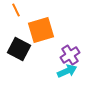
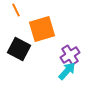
orange square: moved 1 px right, 1 px up
cyan arrow: rotated 24 degrees counterclockwise
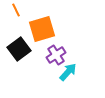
black square: rotated 25 degrees clockwise
purple cross: moved 14 px left
cyan arrow: moved 1 px right, 1 px down
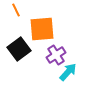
orange square: rotated 12 degrees clockwise
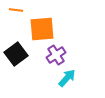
orange line: rotated 56 degrees counterclockwise
black square: moved 3 px left, 5 px down
cyan arrow: moved 1 px left, 6 px down
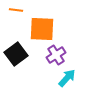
orange square: rotated 8 degrees clockwise
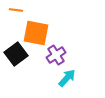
orange square: moved 6 px left, 4 px down; rotated 8 degrees clockwise
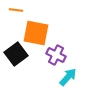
purple cross: rotated 30 degrees counterclockwise
cyan arrow: moved 1 px right, 1 px up
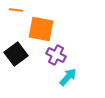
orange square: moved 5 px right, 4 px up
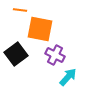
orange line: moved 4 px right
orange square: moved 1 px left
purple cross: moved 1 px left
